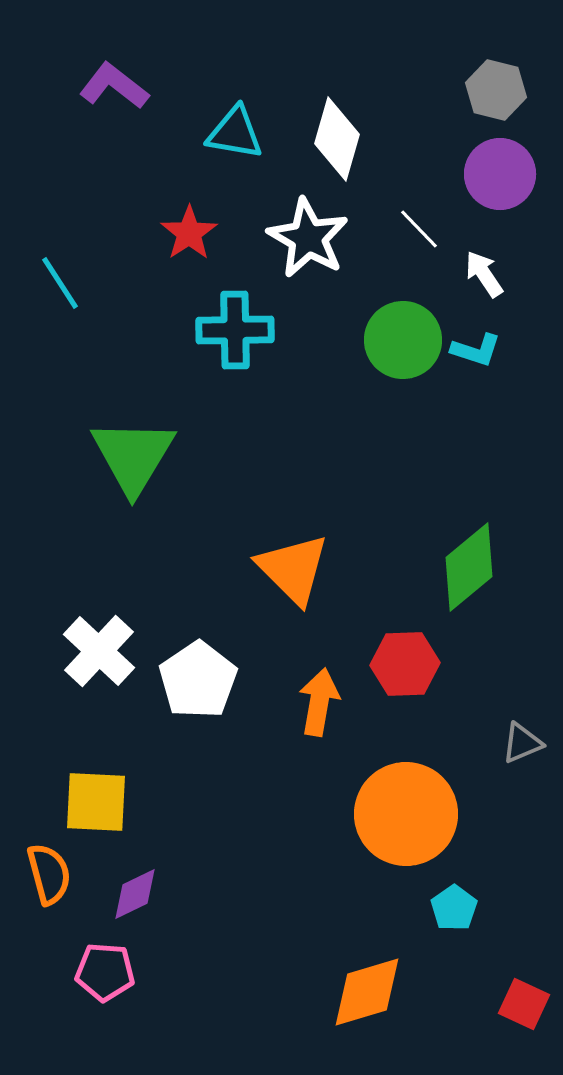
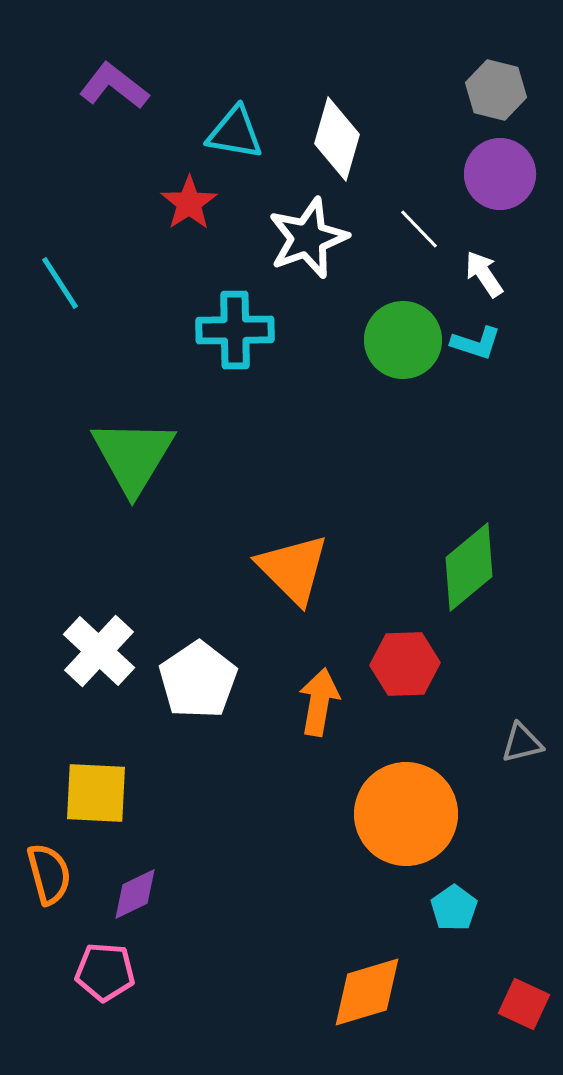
red star: moved 30 px up
white star: rotated 22 degrees clockwise
cyan L-shape: moved 7 px up
gray triangle: rotated 9 degrees clockwise
yellow square: moved 9 px up
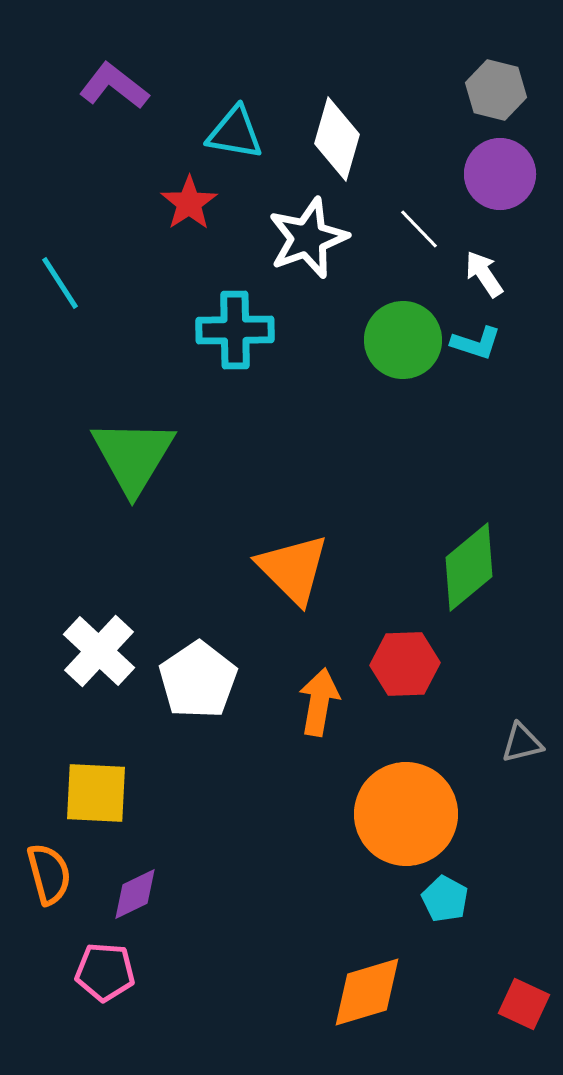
cyan pentagon: moved 9 px left, 9 px up; rotated 9 degrees counterclockwise
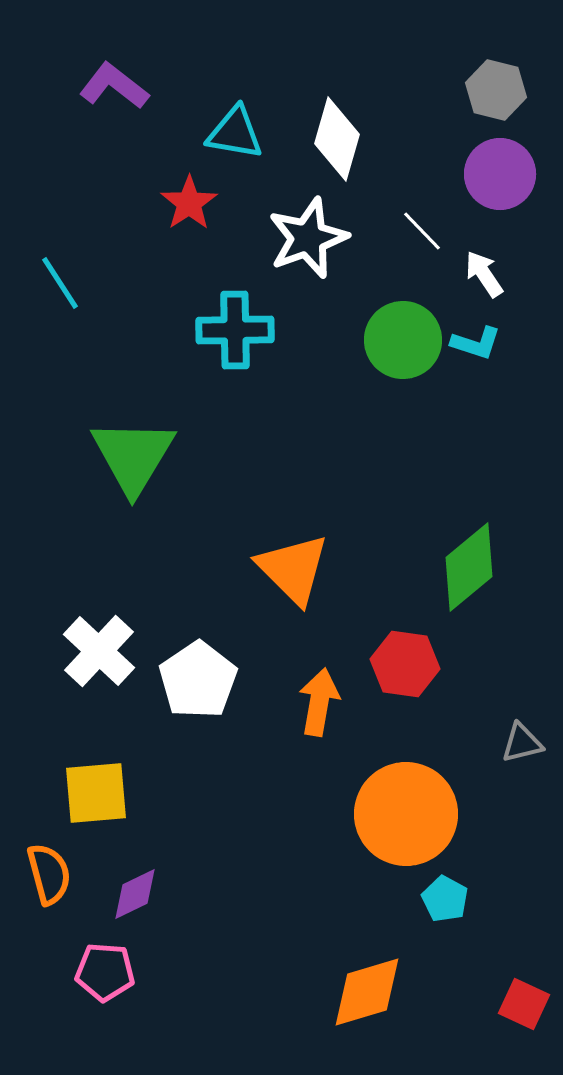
white line: moved 3 px right, 2 px down
red hexagon: rotated 10 degrees clockwise
yellow square: rotated 8 degrees counterclockwise
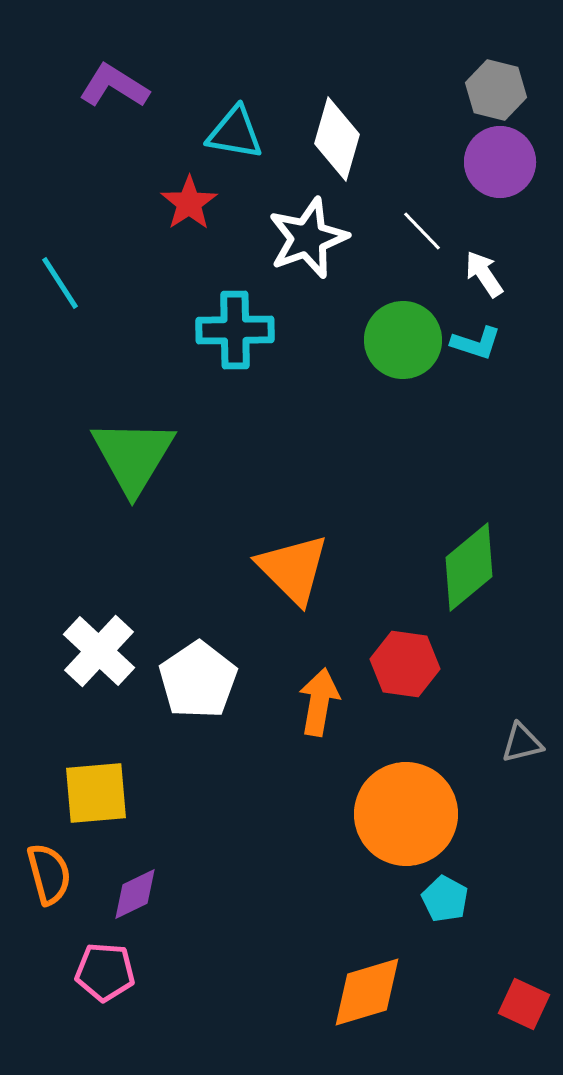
purple L-shape: rotated 6 degrees counterclockwise
purple circle: moved 12 px up
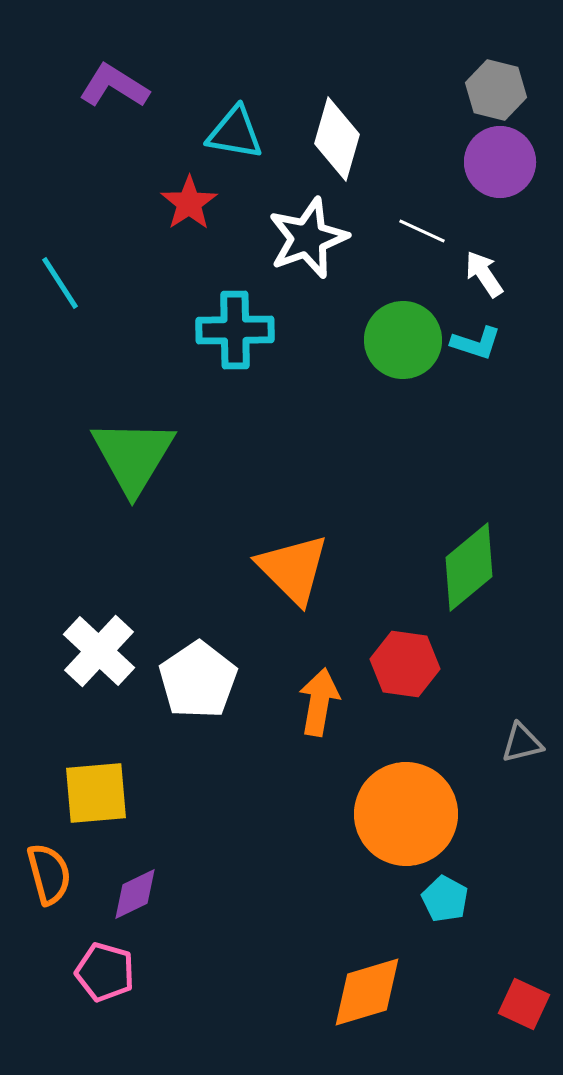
white line: rotated 21 degrees counterclockwise
pink pentagon: rotated 12 degrees clockwise
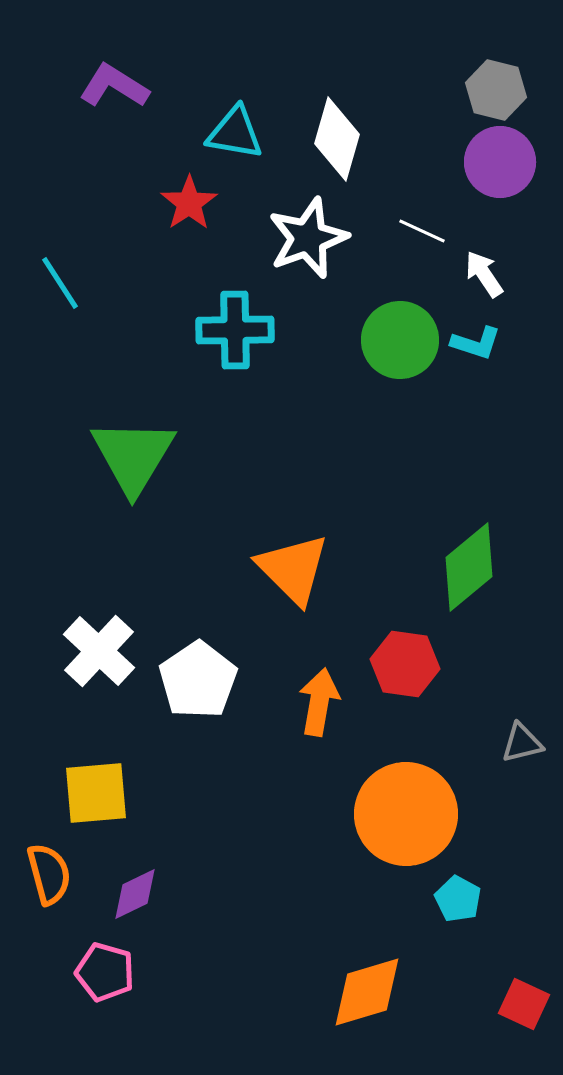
green circle: moved 3 px left
cyan pentagon: moved 13 px right
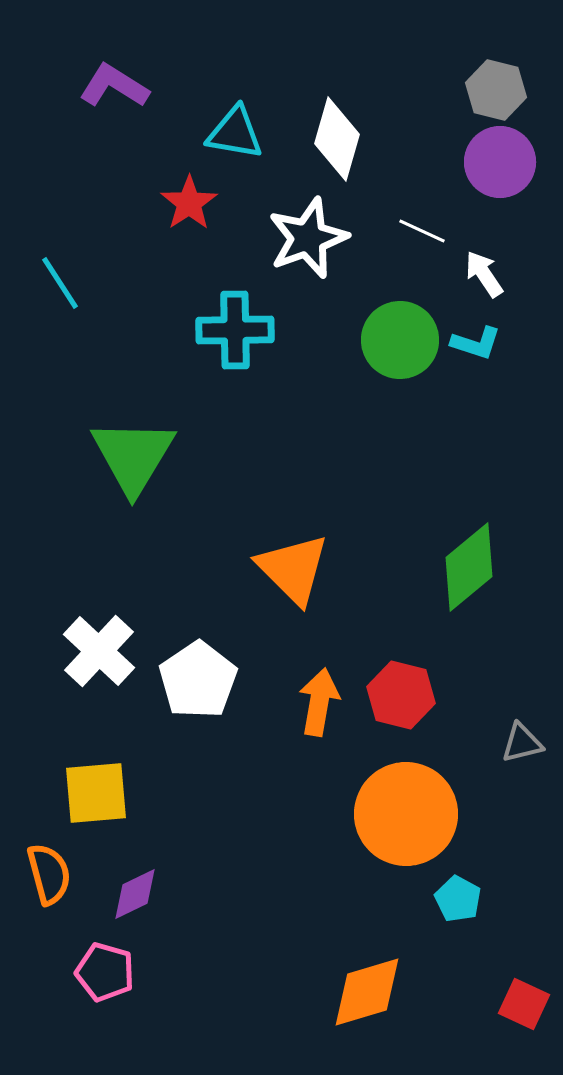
red hexagon: moved 4 px left, 31 px down; rotated 6 degrees clockwise
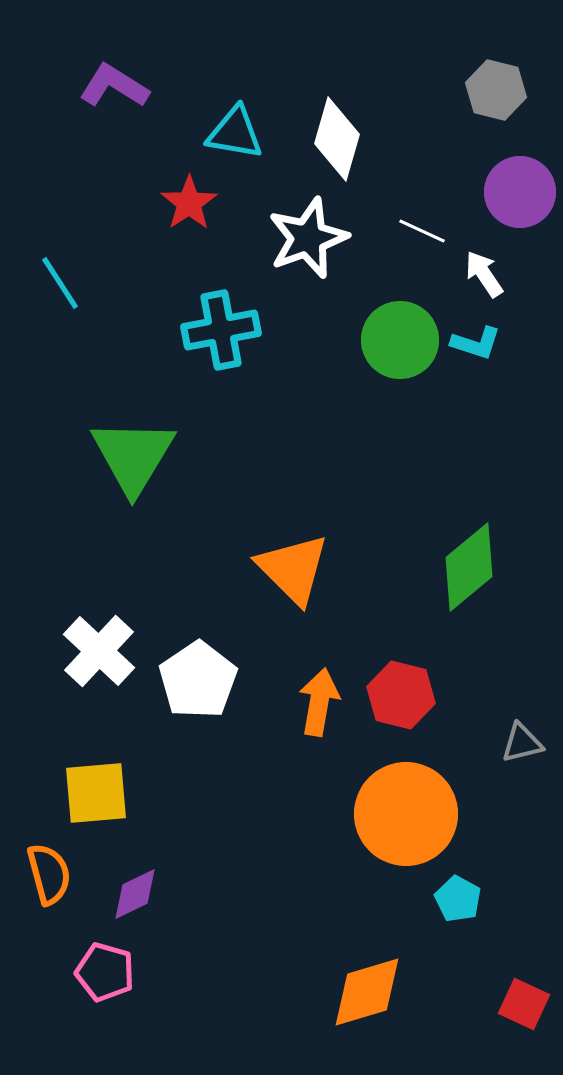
purple circle: moved 20 px right, 30 px down
cyan cross: moved 14 px left; rotated 10 degrees counterclockwise
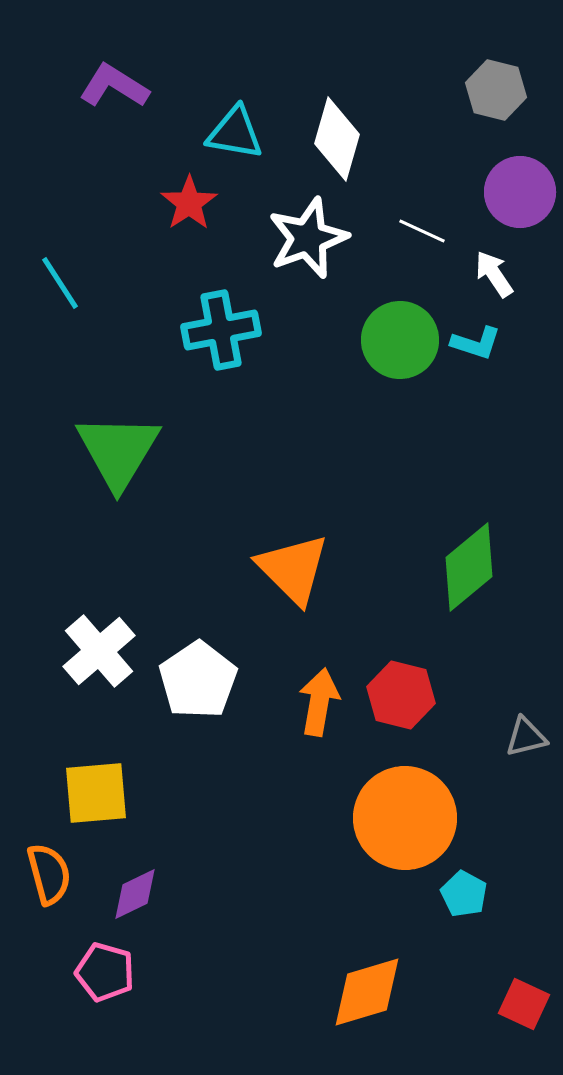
white arrow: moved 10 px right
green triangle: moved 15 px left, 5 px up
white cross: rotated 6 degrees clockwise
gray triangle: moved 4 px right, 6 px up
orange circle: moved 1 px left, 4 px down
cyan pentagon: moved 6 px right, 5 px up
